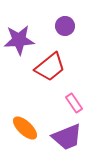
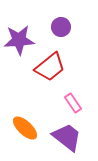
purple circle: moved 4 px left, 1 px down
pink rectangle: moved 1 px left
purple trapezoid: rotated 120 degrees counterclockwise
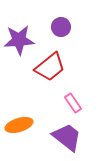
orange ellipse: moved 6 px left, 3 px up; rotated 60 degrees counterclockwise
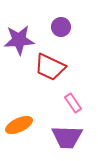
red trapezoid: rotated 64 degrees clockwise
orange ellipse: rotated 8 degrees counterclockwise
purple trapezoid: rotated 144 degrees clockwise
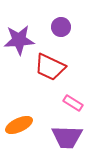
pink rectangle: rotated 24 degrees counterclockwise
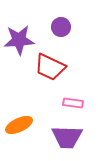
pink rectangle: rotated 24 degrees counterclockwise
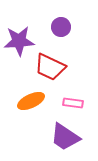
purple star: moved 1 px down
orange ellipse: moved 12 px right, 24 px up
purple trapezoid: moved 2 px left; rotated 32 degrees clockwise
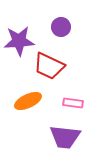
red trapezoid: moved 1 px left, 1 px up
orange ellipse: moved 3 px left
purple trapezoid: rotated 28 degrees counterclockwise
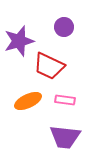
purple circle: moved 3 px right
purple star: rotated 12 degrees counterclockwise
pink rectangle: moved 8 px left, 3 px up
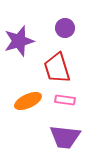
purple circle: moved 1 px right, 1 px down
red trapezoid: moved 8 px right, 2 px down; rotated 48 degrees clockwise
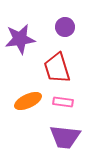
purple circle: moved 1 px up
purple star: moved 1 px right, 2 px up; rotated 8 degrees clockwise
pink rectangle: moved 2 px left, 2 px down
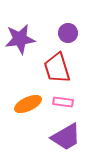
purple circle: moved 3 px right, 6 px down
orange ellipse: moved 3 px down
purple trapezoid: moved 1 px right; rotated 36 degrees counterclockwise
